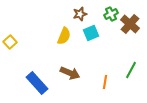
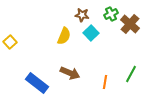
brown star: moved 2 px right, 1 px down; rotated 24 degrees clockwise
cyan square: rotated 21 degrees counterclockwise
green line: moved 4 px down
blue rectangle: rotated 10 degrees counterclockwise
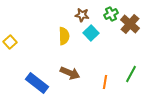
yellow semicircle: rotated 24 degrees counterclockwise
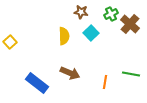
brown star: moved 1 px left, 3 px up
green line: rotated 72 degrees clockwise
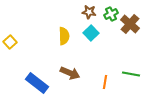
brown star: moved 8 px right
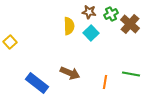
yellow semicircle: moved 5 px right, 10 px up
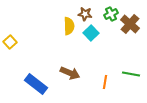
brown star: moved 4 px left, 2 px down
blue rectangle: moved 1 px left, 1 px down
